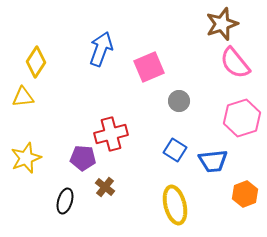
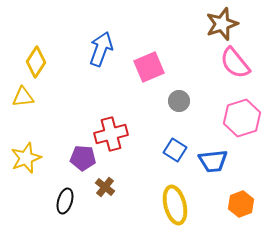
orange hexagon: moved 4 px left, 10 px down
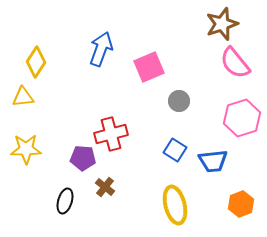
yellow star: moved 9 px up; rotated 20 degrees clockwise
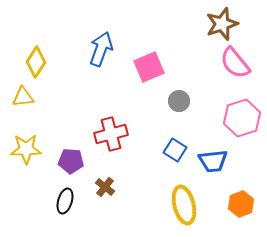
purple pentagon: moved 12 px left, 3 px down
yellow ellipse: moved 9 px right
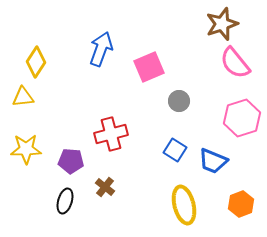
blue trapezoid: rotated 28 degrees clockwise
